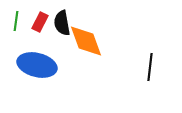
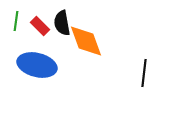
red rectangle: moved 4 px down; rotated 72 degrees counterclockwise
black line: moved 6 px left, 6 px down
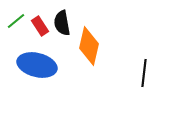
green line: rotated 42 degrees clockwise
red rectangle: rotated 12 degrees clockwise
orange diamond: moved 3 px right, 5 px down; rotated 33 degrees clockwise
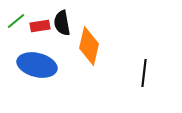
red rectangle: rotated 66 degrees counterclockwise
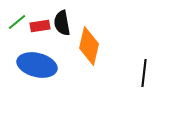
green line: moved 1 px right, 1 px down
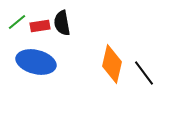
orange diamond: moved 23 px right, 18 px down
blue ellipse: moved 1 px left, 3 px up
black line: rotated 44 degrees counterclockwise
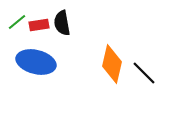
red rectangle: moved 1 px left, 1 px up
black line: rotated 8 degrees counterclockwise
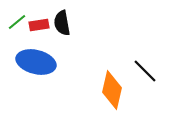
orange diamond: moved 26 px down
black line: moved 1 px right, 2 px up
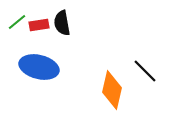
blue ellipse: moved 3 px right, 5 px down
